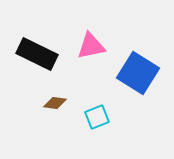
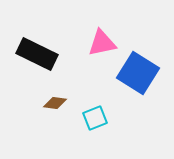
pink triangle: moved 11 px right, 3 px up
cyan square: moved 2 px left, 1 px down
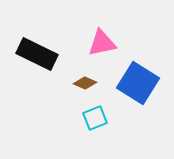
blue square: moved 10 px down
brown diamond: moved 30 px right, 20 px up; rotated 15 degrees clockwise
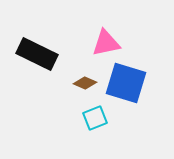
pink triangle: moved 4 px right
blue square: moved 12 px left; rotated 15 degrees counterclockwise
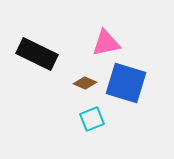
cyan square: moved 3 px left, 1 px down
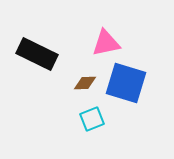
brown diamond: rotated 25 degrees counterclockwise
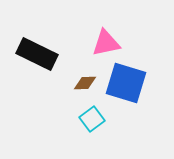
cyan square: rotated 15 degrees counterclockwise
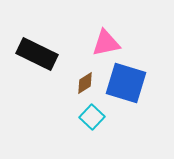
brown diamond: rotated 30 degrees counterclockwise
cyan square: moved 2 px up; rotated 10 degrees counterclockwise
